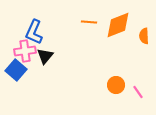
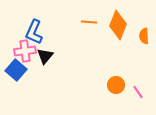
orange diamond: rotated 48 degrees counterclockwise
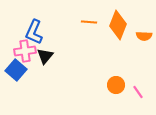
orange semicircle: rotated 84 degrees counterclockwise
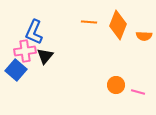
pink line: rotated 40 degrees counterclockwise
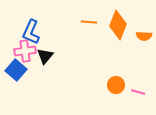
blue L-shape: moved 3 px left
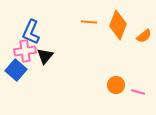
orange semicircle: rotated 42 degrees counterclockwise
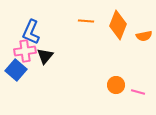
orange line: moved 3 px left, 1 px up
orange semicircle: rotated 28 degrees clockwise
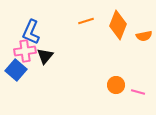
orange line: rotated 21 degrees counterclockwise
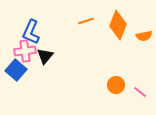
pink line: moved 2 px right; rotated 24 degrees clockwise
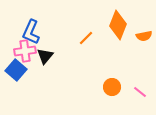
orange line: moved 17 px down; rotated 28 degrees counterclockwise
orange circle: moved 4 px left, 2 px down
